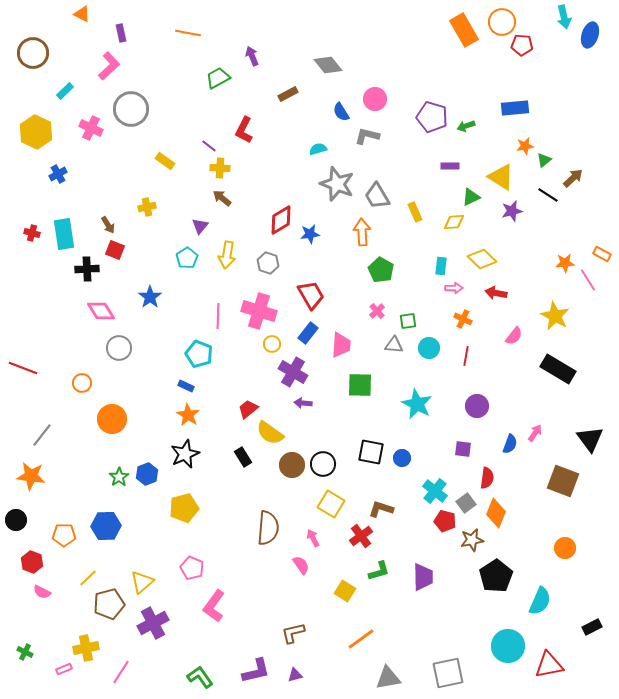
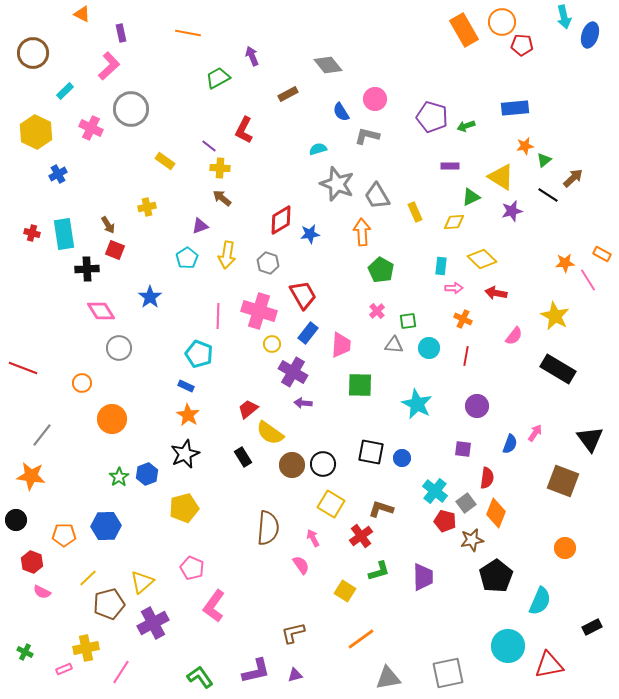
purple triangle at (200, 226): rotated 30 degrees clockwise
red trapezoid at (311, 295): moved 8 px left
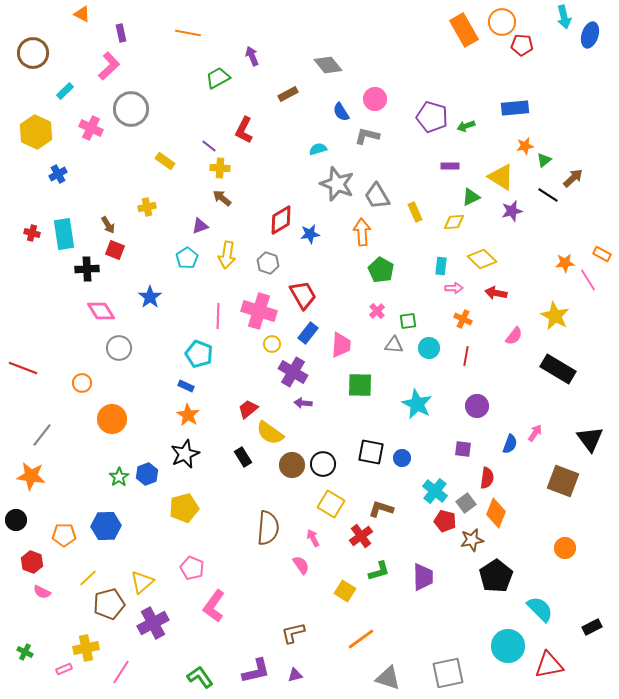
cyan semicircle at (540, 601): moved 8 px down; rotated 68 degrees counterclockwise
gray triangle at (388, 678): rotated 28 degrees clockwise
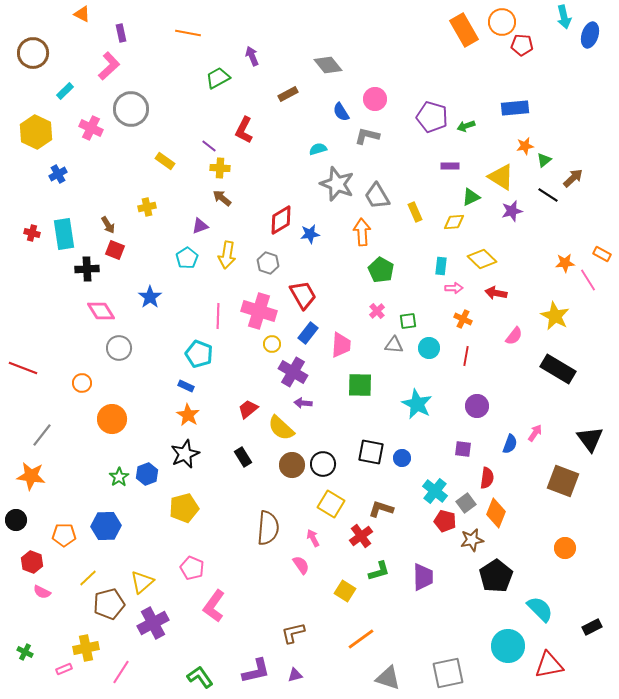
yellow semicircle at (270, 433): moved 11 px right, 5 px up; rotated 8 degrees clockwise
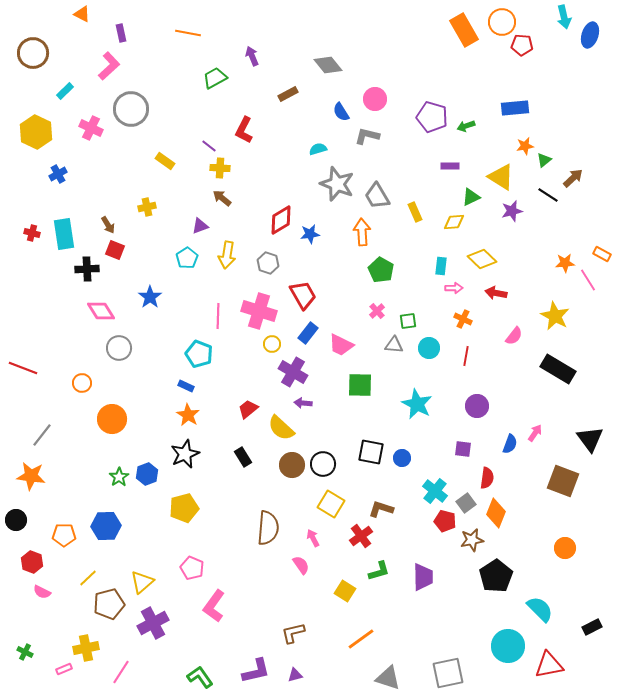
green trapezoid at (218, 78): moved 3 px left
pink trapezoid at (341, 345): rotated 112 degrees clockwise
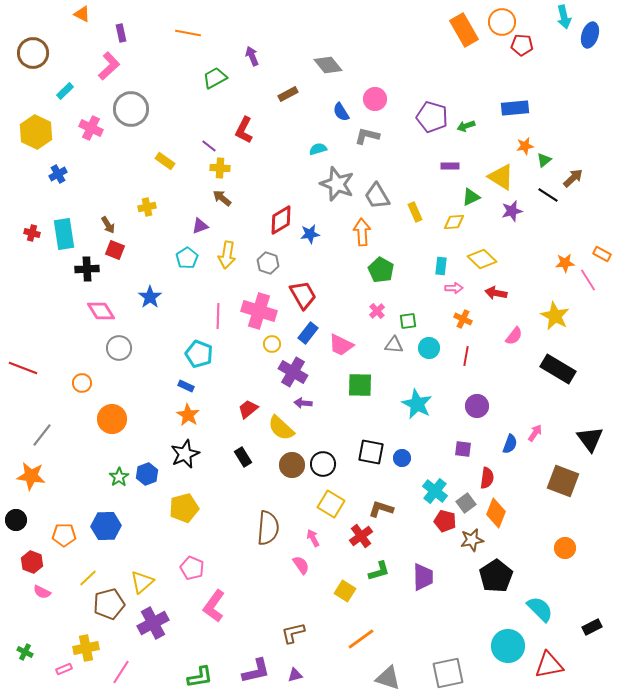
green L-shape at (200, 677): rotated 116 degrees clockwise
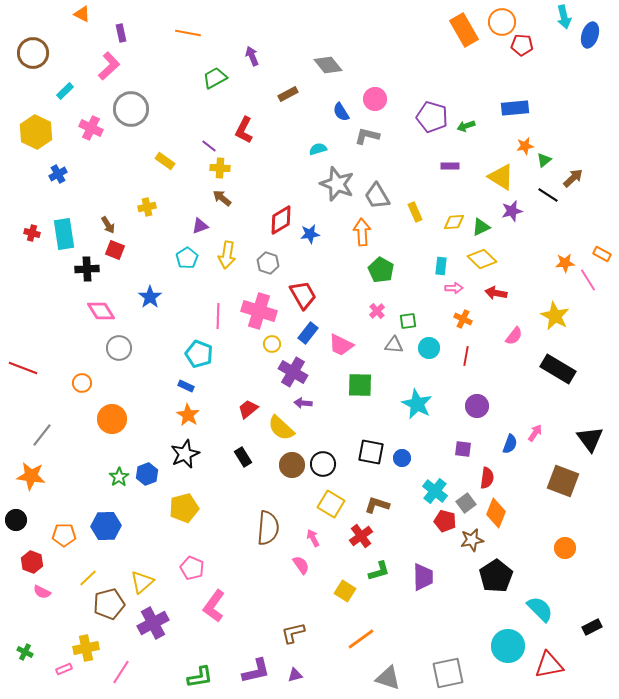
green triangle at (471, 197): moved 10 px right, 30 px down
brown L-shape at (381, 509): moved 4 px left, 4 px up
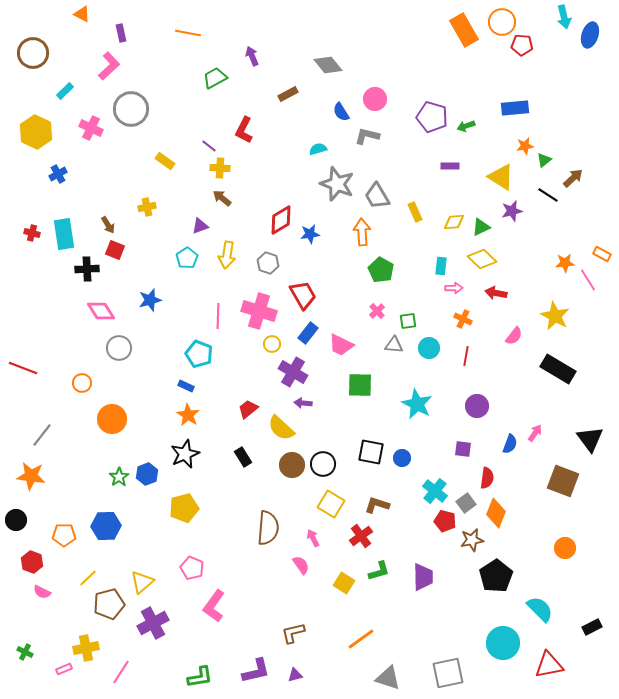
blue star at (150, 297): moved 3 px down; rotated 20 degrees clockwise
yellow square at (345, 591): moved 1 px left, 8 px up
cyan circle at (508, 646): moved 5 px left, 3 px up
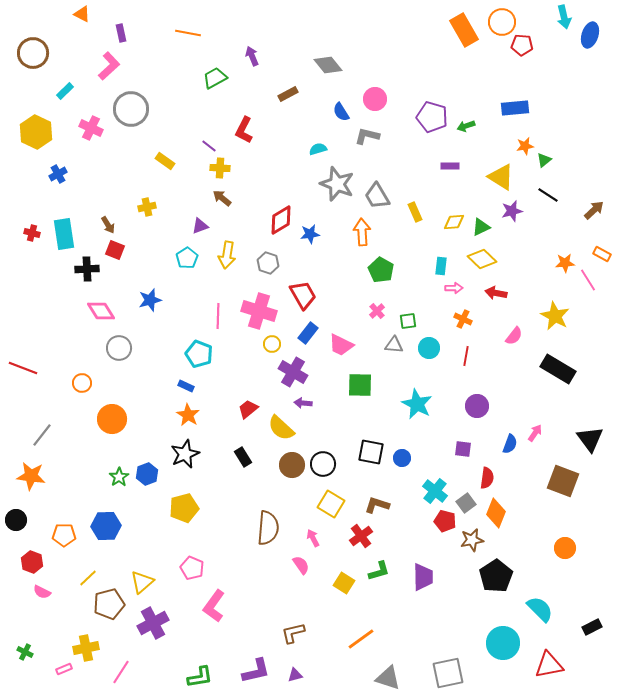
brown arrow at (573, 178): moved 21 px right, 32 px down
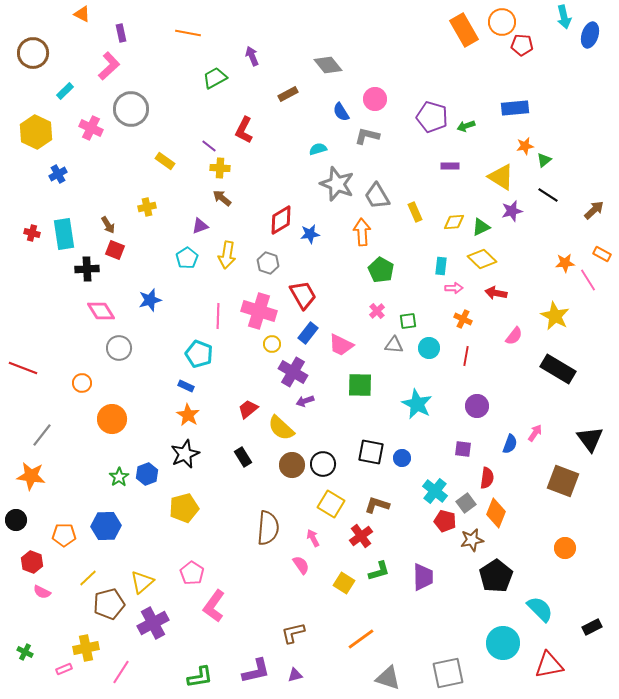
purple arrow at (303, 403): moved 2 px right, 2 px up; rotated 24 degrees counterclockwise
pink pentagon at (192, 568): moved 5 px down; rotated 10 degrees clockwise
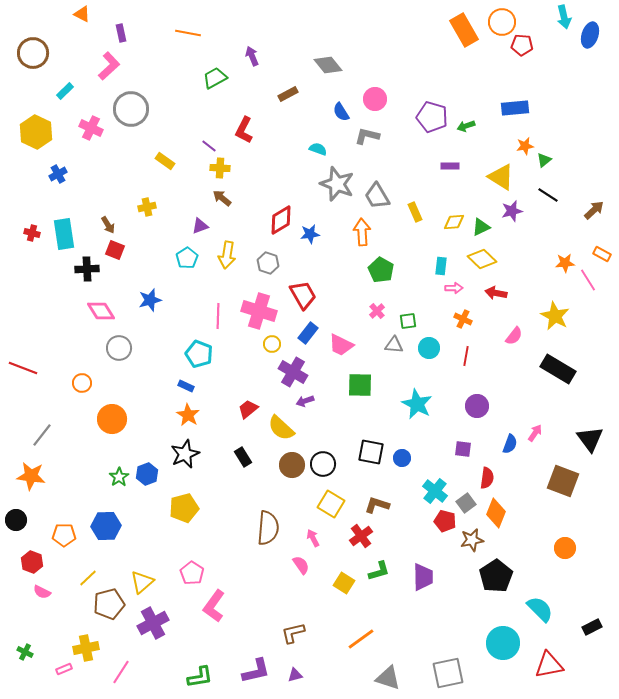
cyan semicircle at (318, 149): rotated 36 degrees clockwise
